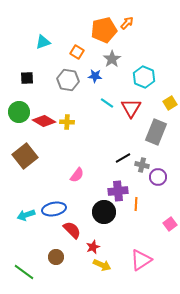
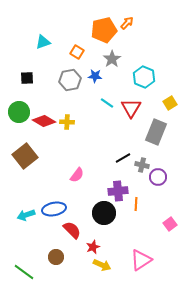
gray hexagon: moved 2 px right; rotated 20 degrees counterclockwise
black circle: moved 1 px down
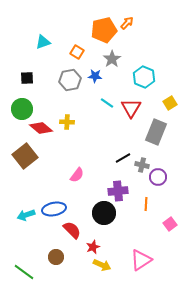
green circle: moved 3 px right, 3 px up
red diamond: moved 3 px left, 7 px down; rotated 10 degrees clockwise
orange line: moved 10 px right
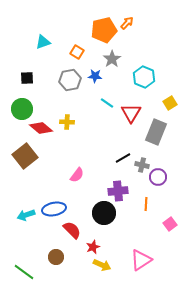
red triangle: moved 5 px down
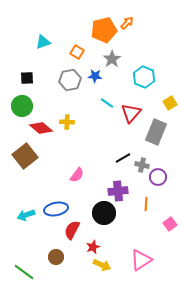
green circle: moved 3 px up
red triangle: rotated 10 degrees clockwise
blue ellipse: moved 2 px right
red semicircle: rotated 108 degrees counterclockwise
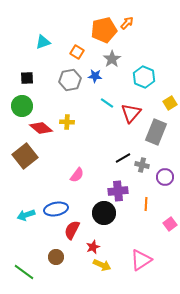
purple circle: moved 7 px right
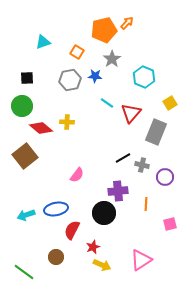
pink square: rotated 24 degrees clockwise
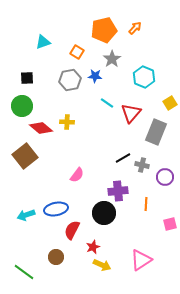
orange arrow: moved 8 px right, 5 px down
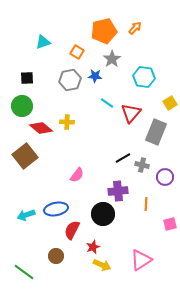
orange pentagon: moved 1 px down
cyan hexagon: rotated 15 degrees counterclockwise
black circle: moved 1 px left, 1 px down
brown circle: moved 1 px up
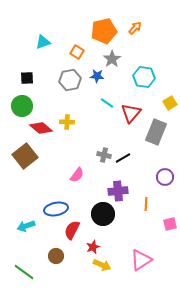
blue star: moved 2 px right
gray cross: moved 38 px left, 10 px up
cyan arrow: moved 11 px down
